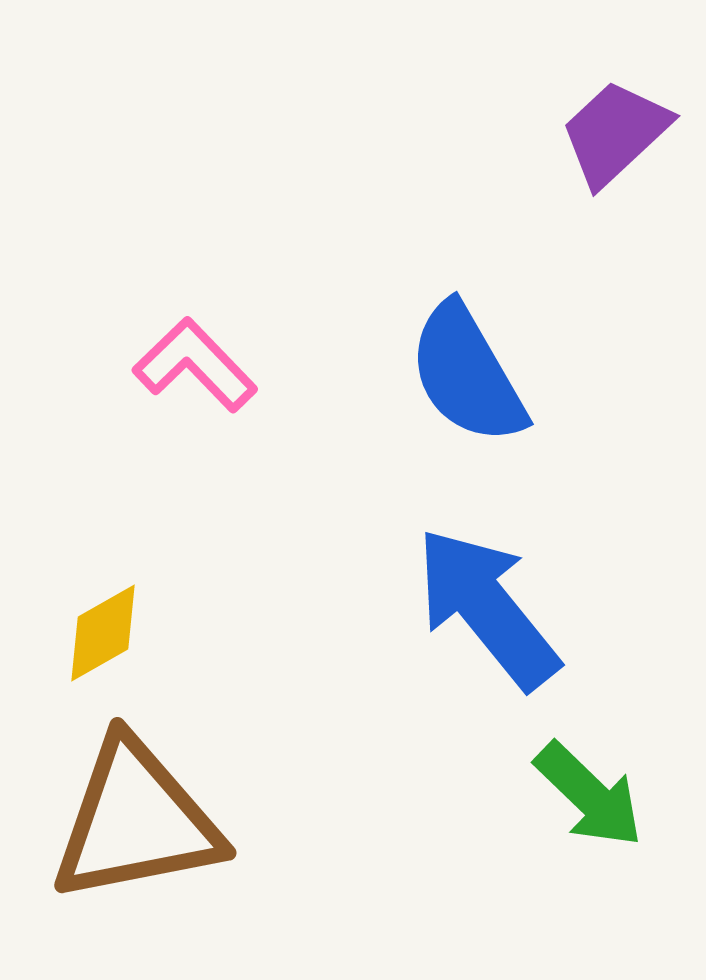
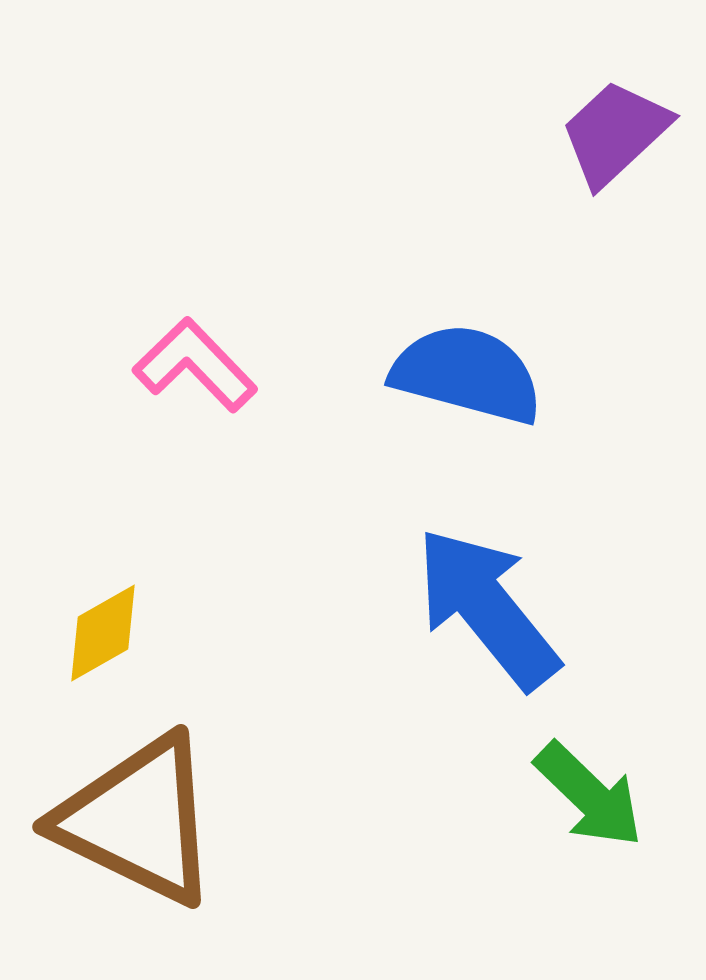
blue semicircle: rotated 135 degrees clockwise
brown triangle: moved 2 px right, 1 px up; rotated 37 degrees clockwise
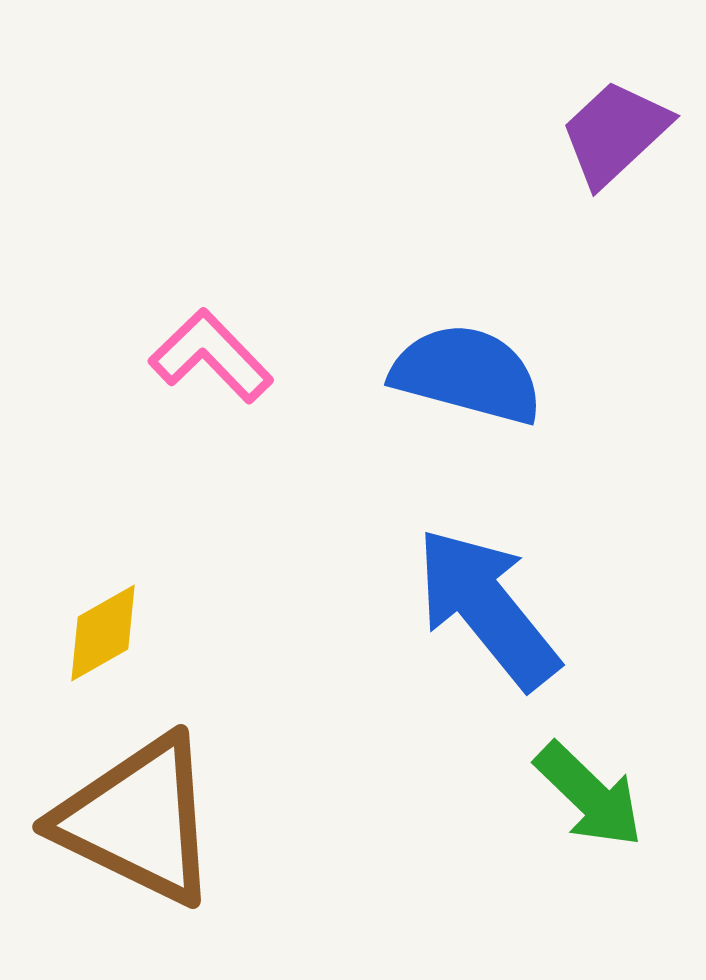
pink L-shape: moved 16 px right, 9 px up
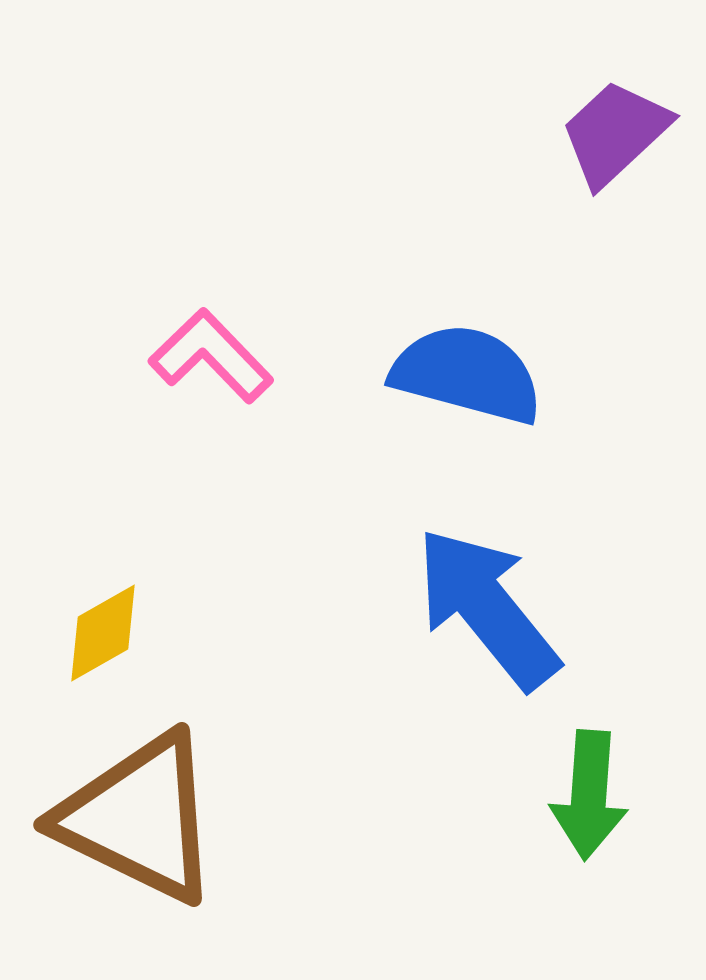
green arrow: rotated 50 degrees clockwise
brown triangle: moved 1 px right, 2 px up
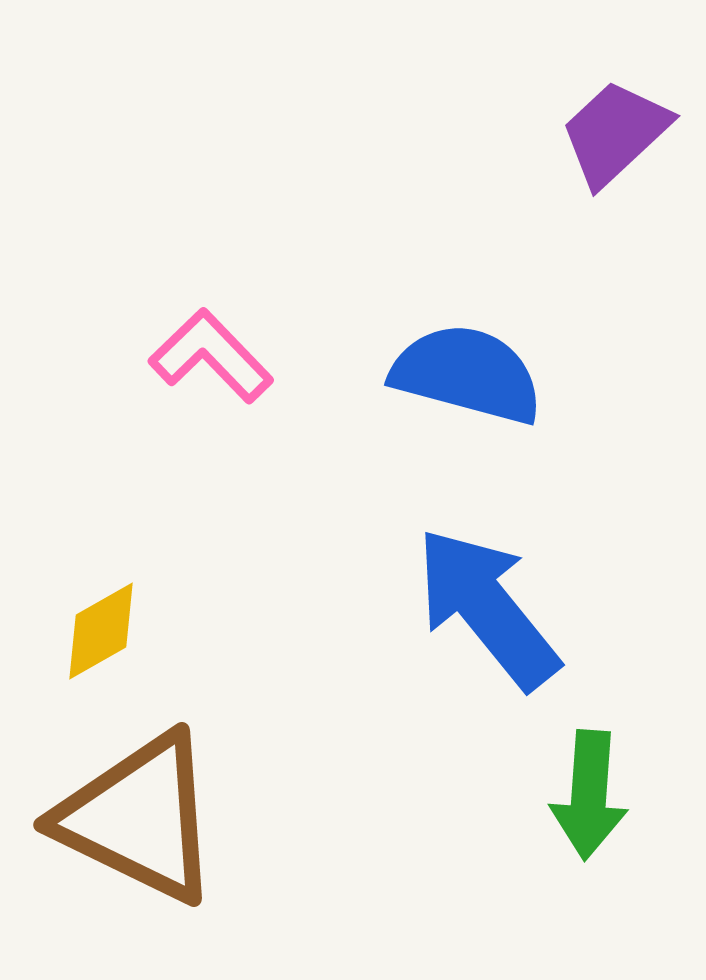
yellow diamond: moved 2 px left, 2 px up
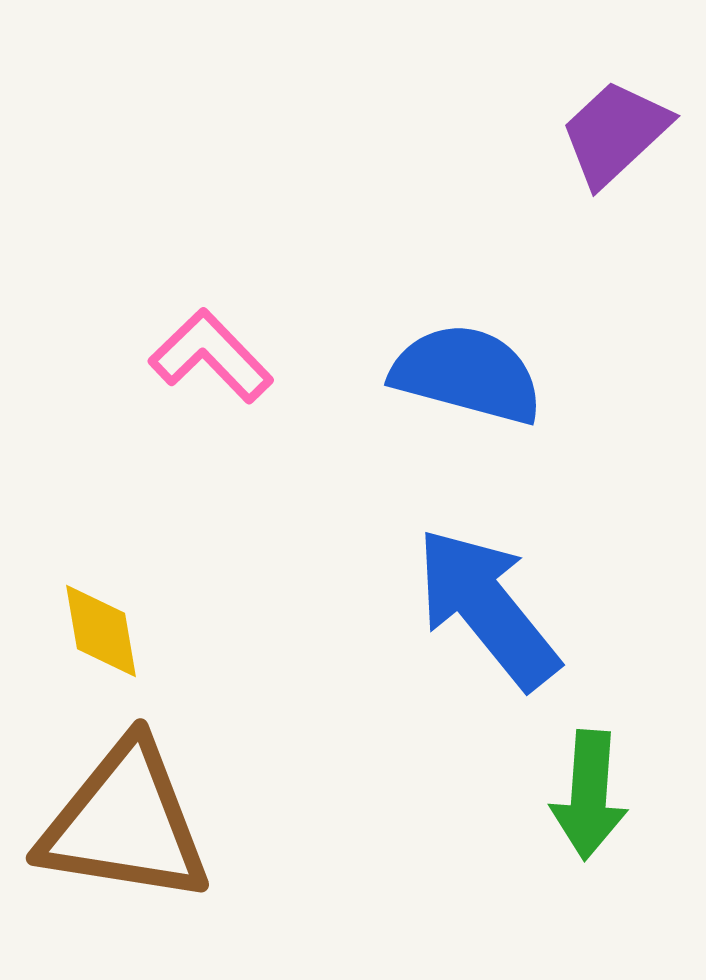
yellow diamond: rotated 70 degrees counterclockwise
brown triangle: moved 14 px left, 5 px down; rotated 17 degrees counterclockwise
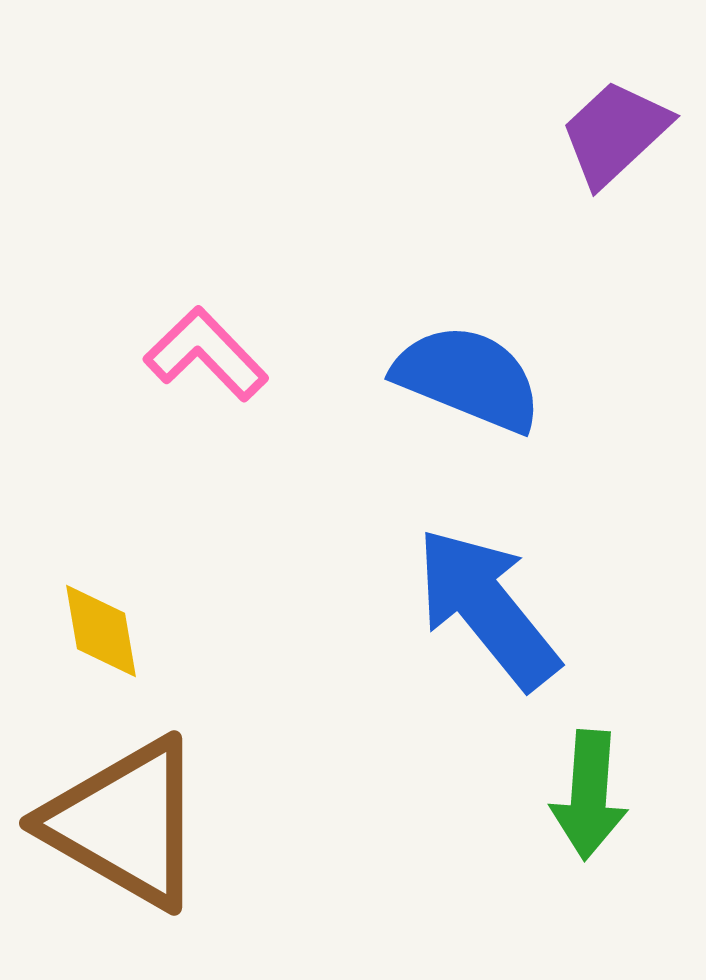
pink L-shape: moved 5 px left, 2 px up
blue semicircle: moved 1 px right, 4 px down; rotated 7 degrees clockwise
brown triangle: rotated 21 degrees clockwise
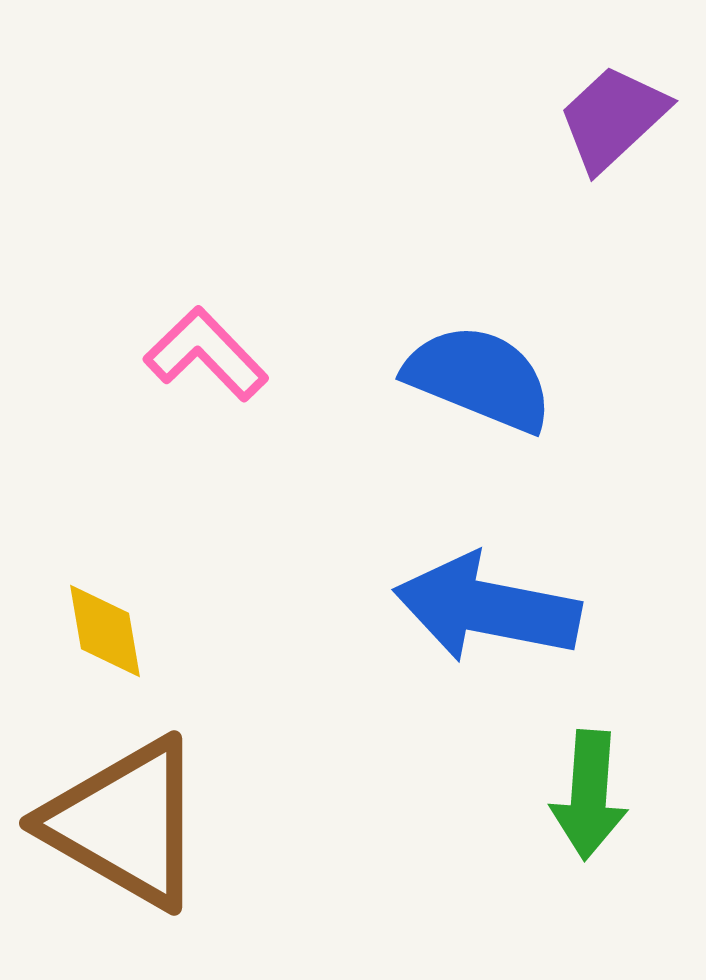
purple trapezoid: moved 2 px left, 15 px up
blue semicircle: moved 11 px right
blue arrow: rotated 40 degrees counterclockwise
yellow diamond: moved 4 px right
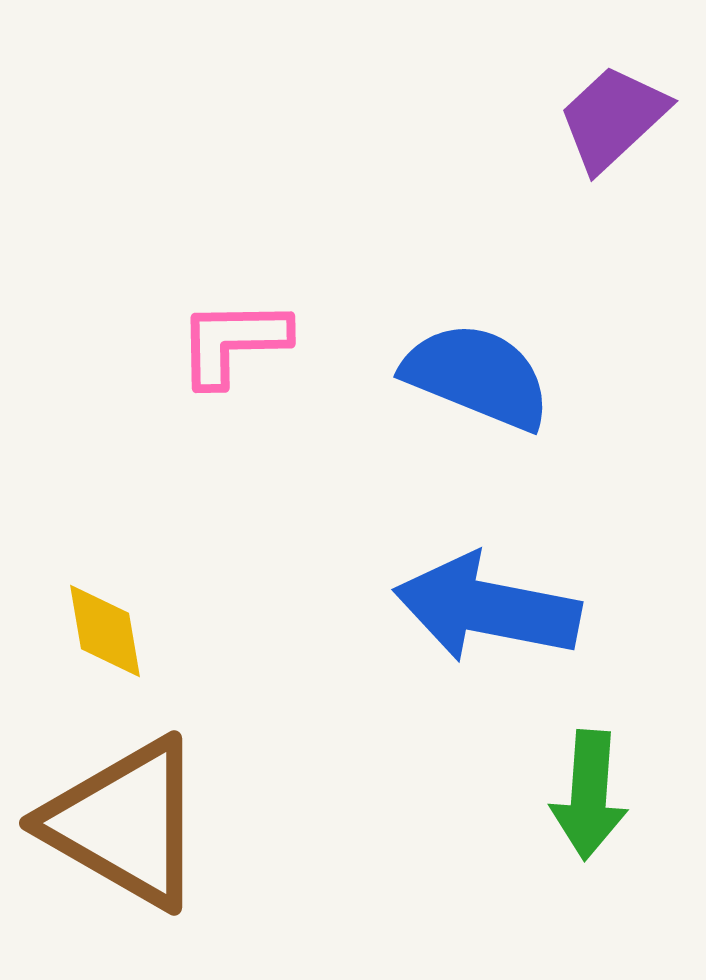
pink L-shape: moved 27 px right, 12 px up; rotated 47 degrees counterclockwise
blue semicircle: moved 2 px left, 2 px up
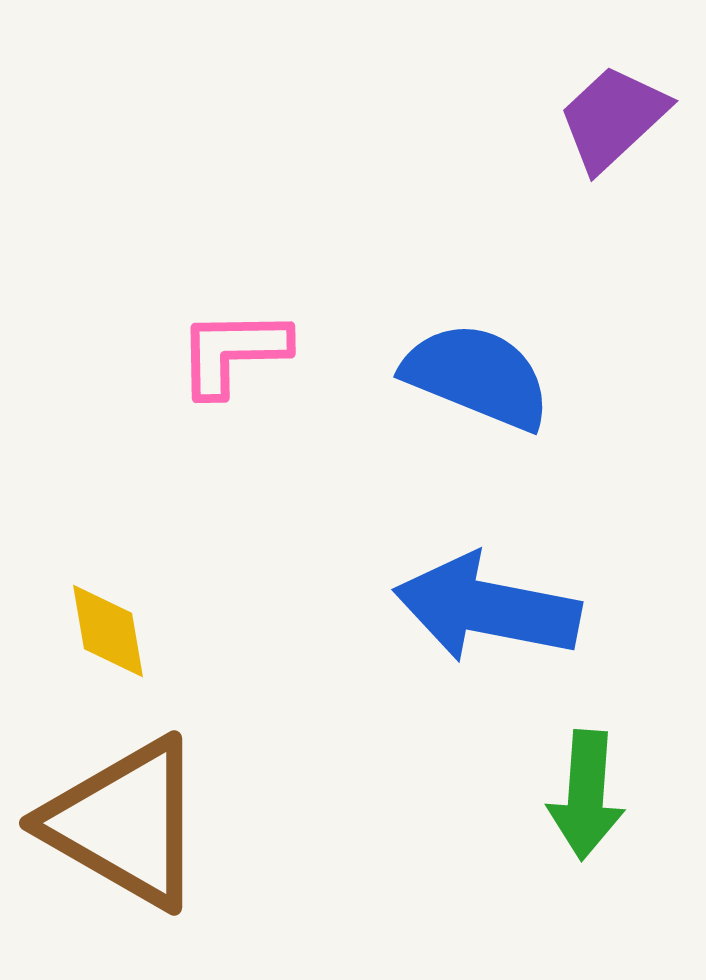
pink L-shape: moved 10 px down
yellow diamond: moved 3 px right
green arrow: moved 3 px left
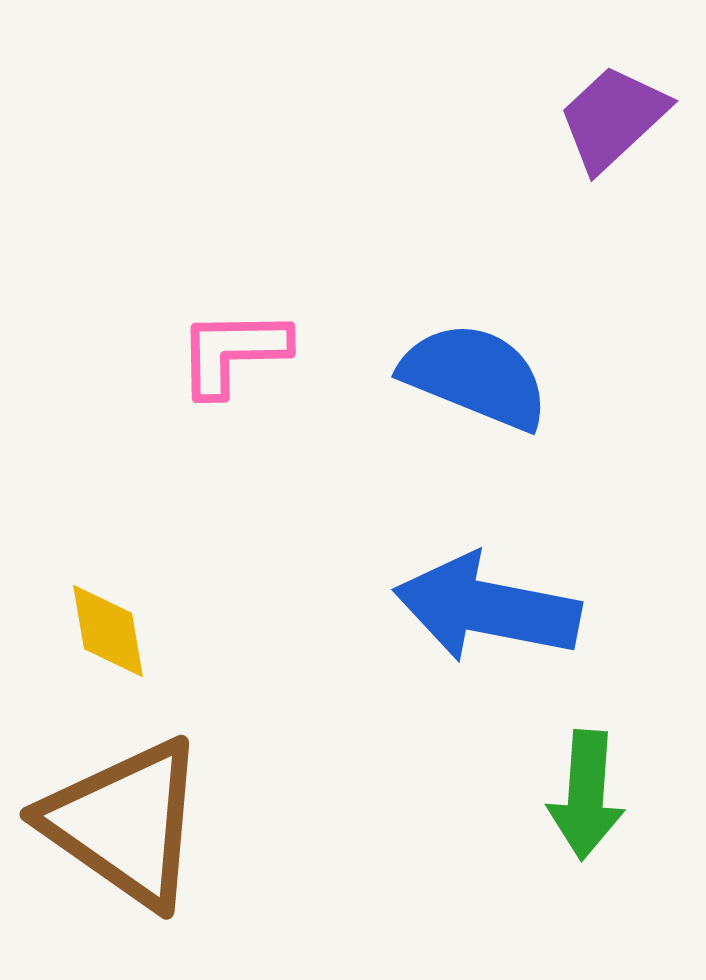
blue semicircle: moved 2 px left
brown triangle: rotated 5 degrees clockwise
